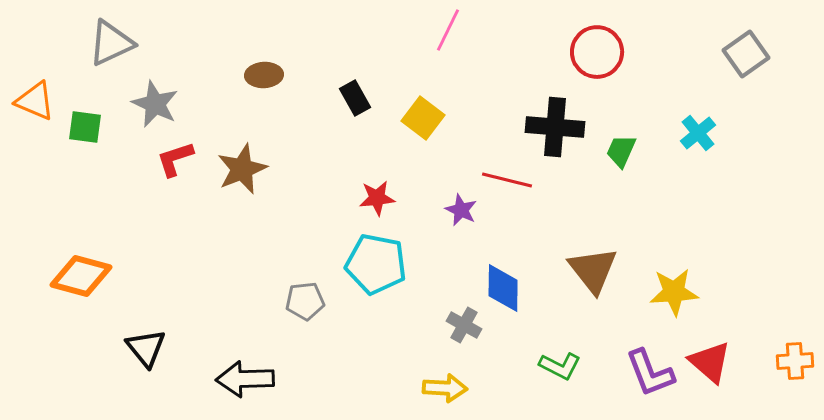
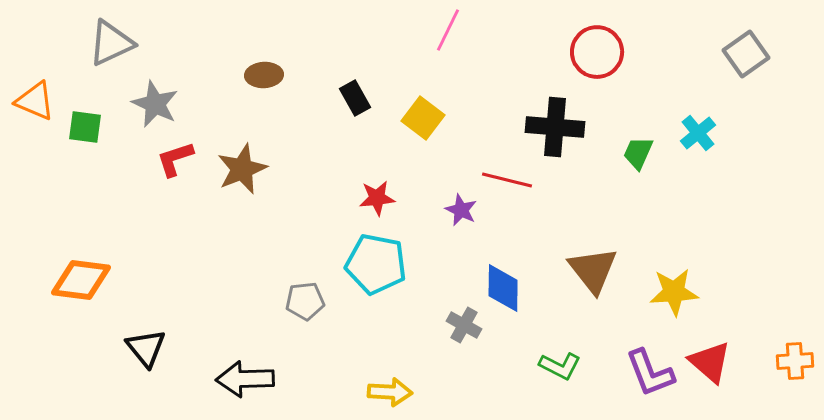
green trapezoid: moved 17 px right, 2 px down
orange diamond: moved 4 px down; rotated 8 degrees counterclockwise
yellow arrow: moved 55 px left, 4 px down
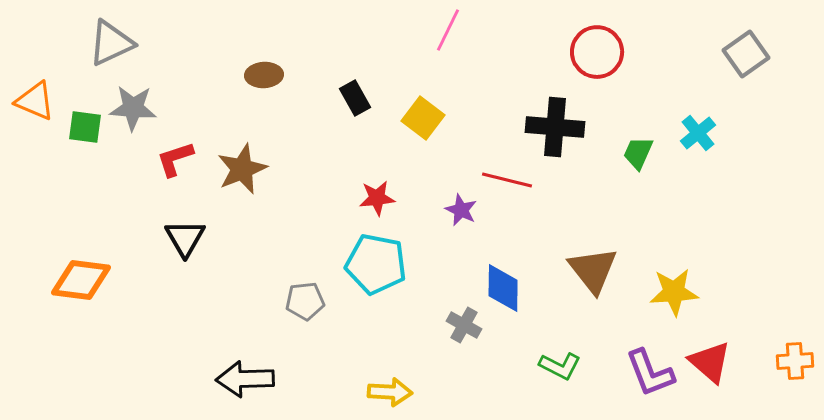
gray star: moved 22 px left, 4 px down; rotated 21 degrees counterclockwise
black triangle: moved 39 px right, 110 px up; rotated 9 degrees clockwise
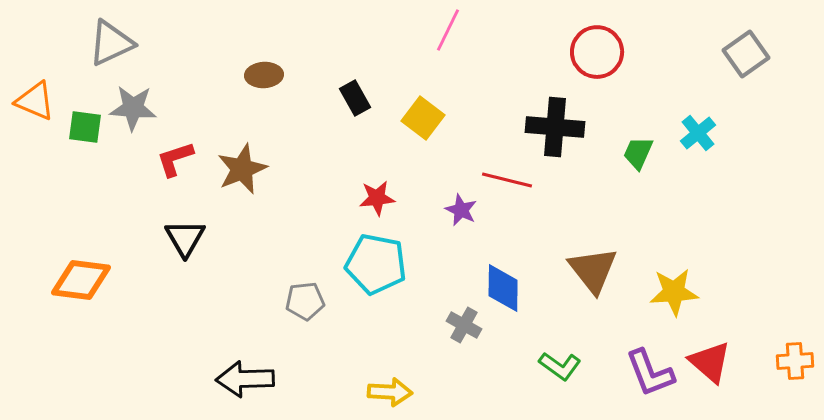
green L-shape: rotated 9 degrees clockwise
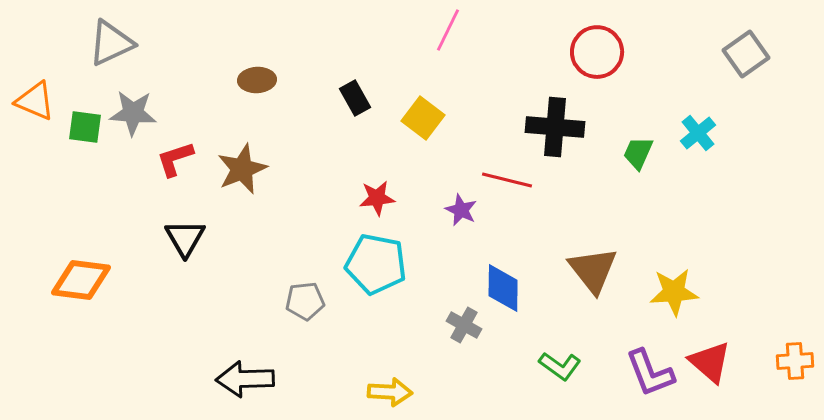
brown ellipse: moved 7 px left, 5 px down
gray star: moved 5 px down
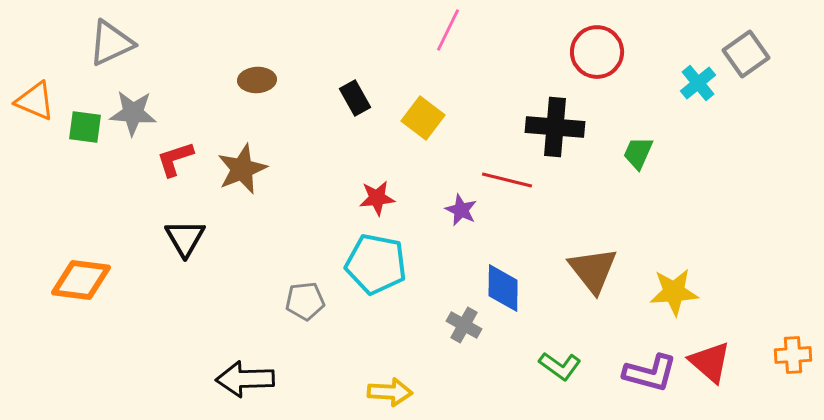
cyan cross: moved 50 px up
orange cross: moved 2 px left, 6 px up
purple L-shape: rotated 54 degrees counterclockwise
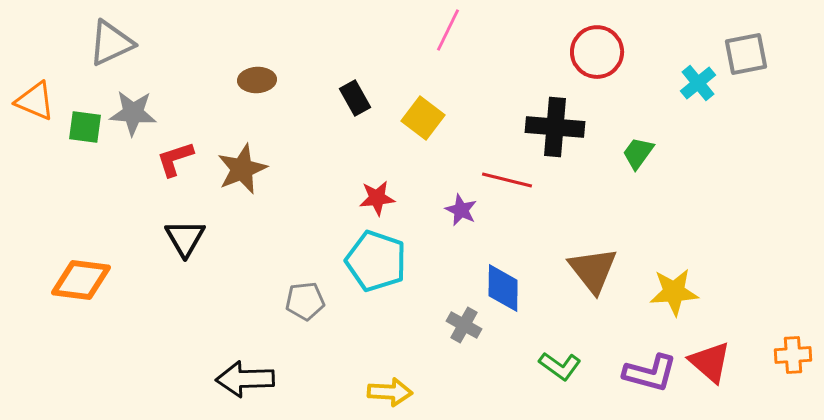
gray square: rotated 24 degrees clockwise
green trapezoid: rotated 12 degrees clockwise
cyan pentagon: moved 3 px up; rotated 8 degrees clockwise
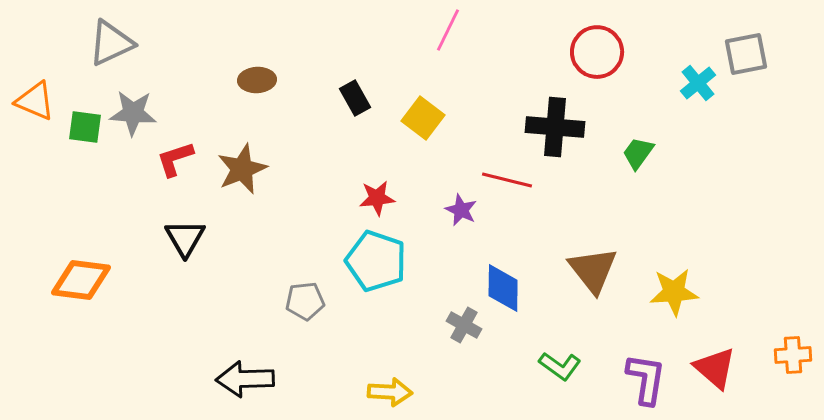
red triangle: moved 5 px right, 6 px down
purple L-shape: moved 4 px left, 6 px down; rotated 96 degrees counterclockwise
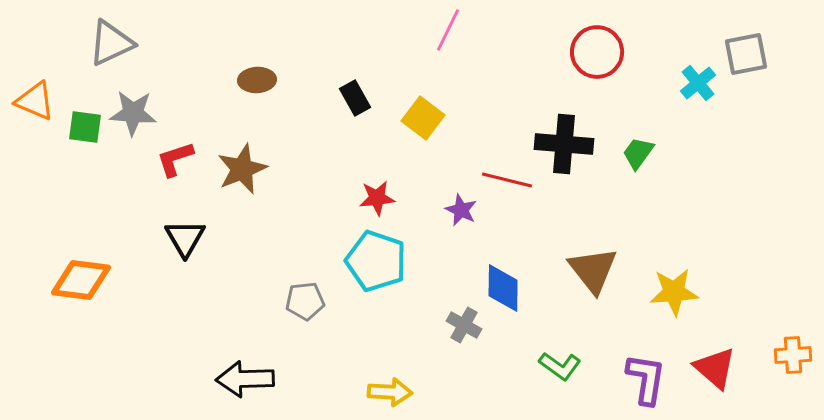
black cross: moved 9 px right, 17 px down
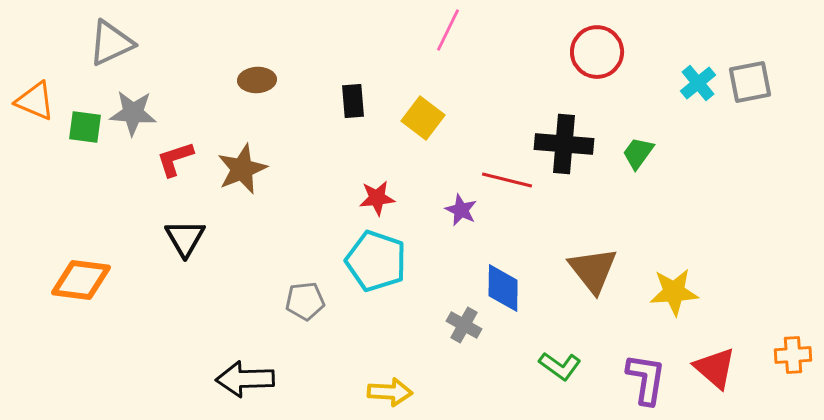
gray square: moved 4 px right, 28 px down
black rectangle: moved 2 px left, 3 px down; rotated 24 degrees clockwise
